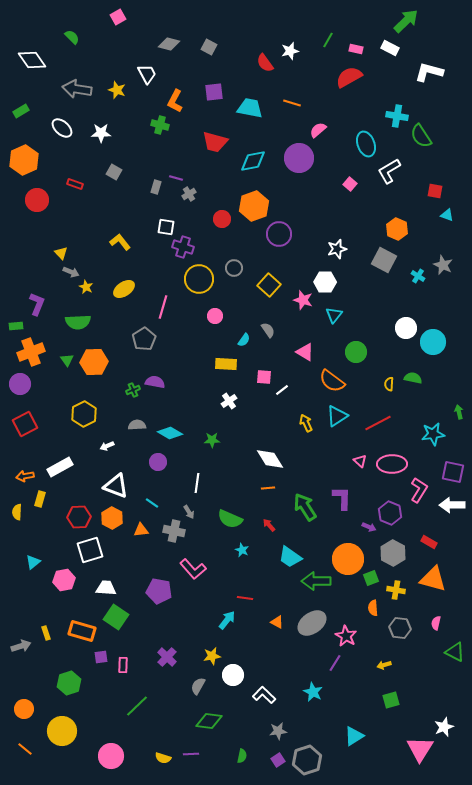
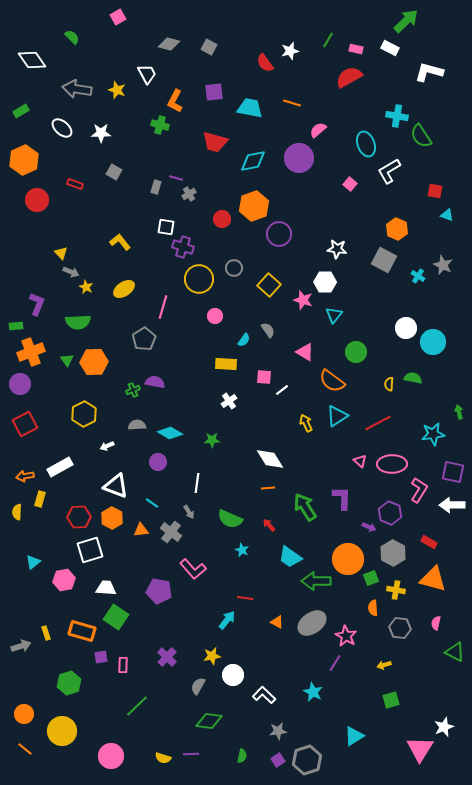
white star at (337, 249): rotated 24 degrees clockwise
gray cross at (174, 531): moved 3 px left, 1 px down; rotated 25 degrees clockwise
orange circle at (24, 709): moved 5 px down
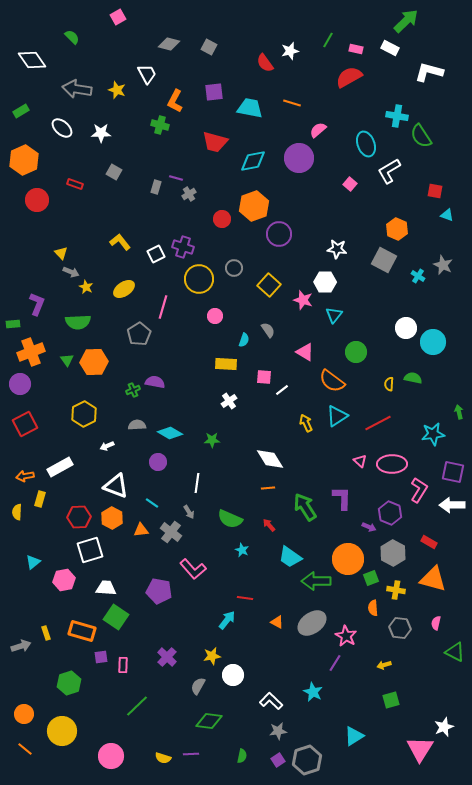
white square at (166, 227): moved 10 px left, 27 px down; rotated 36 degrees counterclockwise
green rectangle at (16, 326): moved 3 px left, 2 px up
gray pentagon at (144, 339): moved 5 px left, 5 px up
cyan semicircle at (244, 340): rotated 16 degrees counterclockwise
white L-shape at (264, 695): moved 7 px right, 6 px down
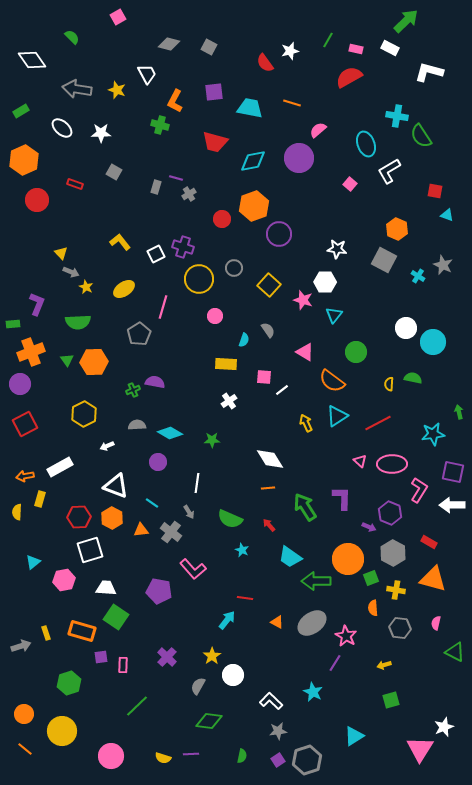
yellow star at (212, 656): rotated 24 degrees counterclockwise
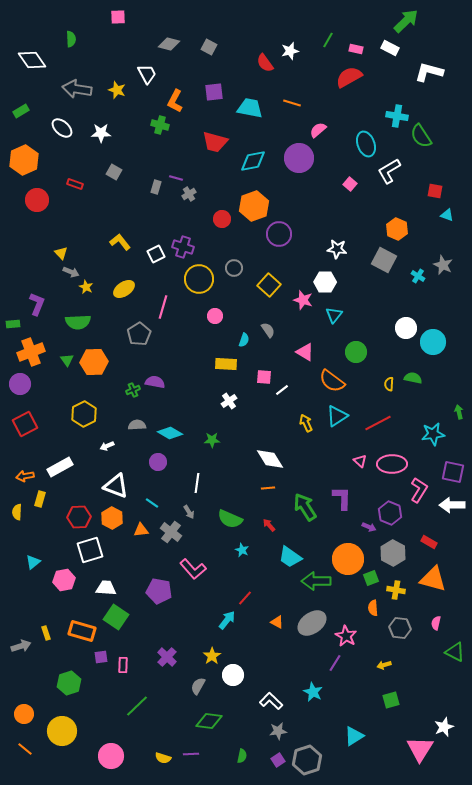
pink square at (118, 17): rotated 28 degrees clockwise
green semicircle at (72, 37): moved 1 px left, 2 px down; rotated 42 degrees clockwise
red line at (245, 598): rotated 56 degrees counterclockwise
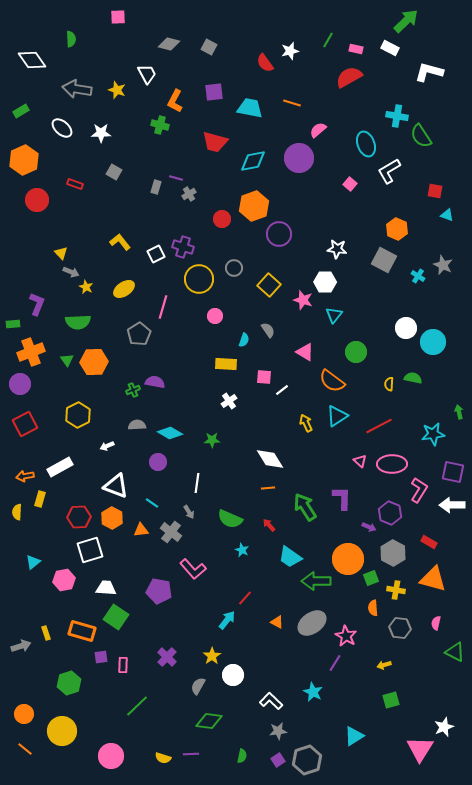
yellow hexagon at (84, 414): moved 6 px left, 1 px down
red line at (378, 423): moved 1 px right, 3 px down
